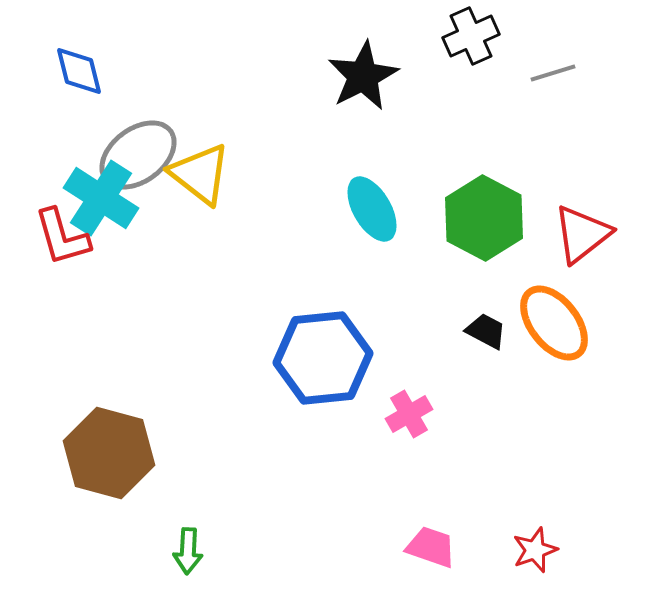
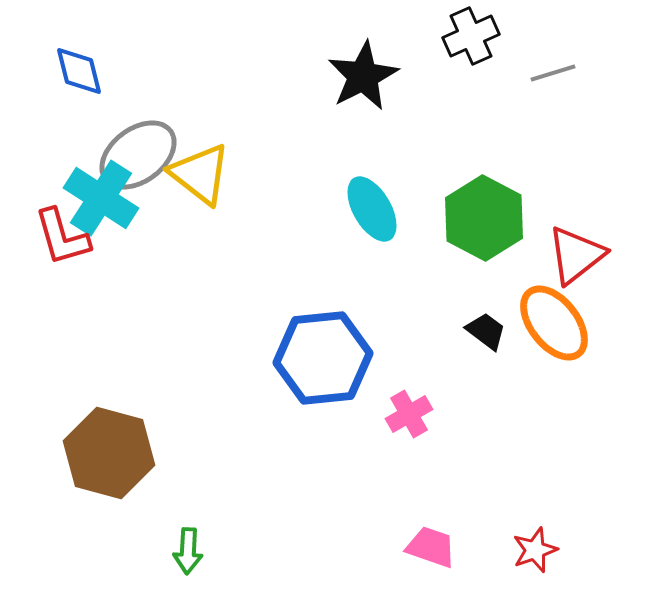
red triangle: moved 6 px left, 21 px down
black trapezoid: rotated 9 degrees clockwise
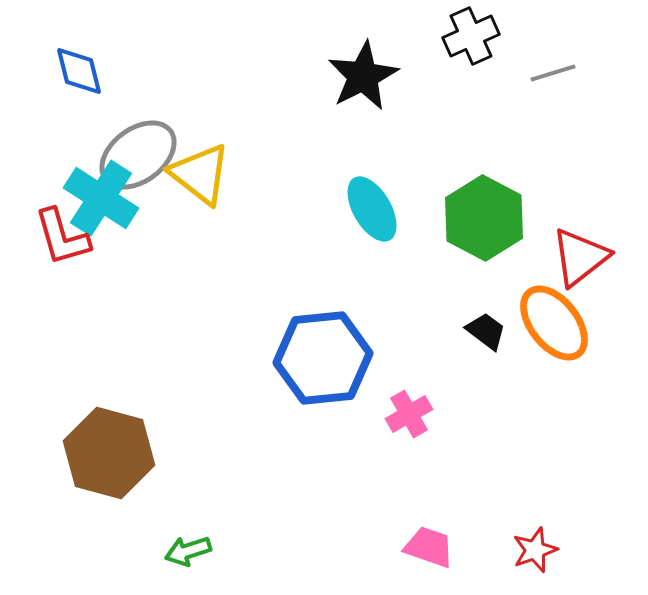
red triangle: moved 4 px right, 2 px down
pink trapezoid: moved 2 px left
green arrow: rotated 69 degrees clockwise
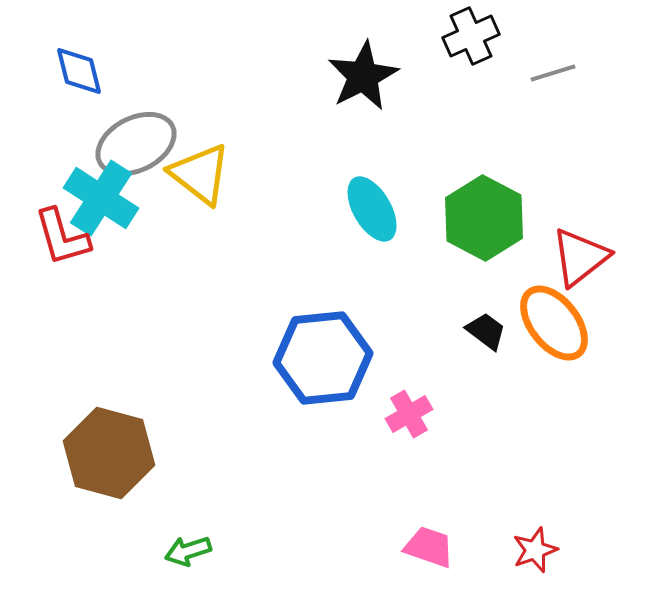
gray ellipse: moved 2 px left, 11 px up; rotated 10 degrees clockwise
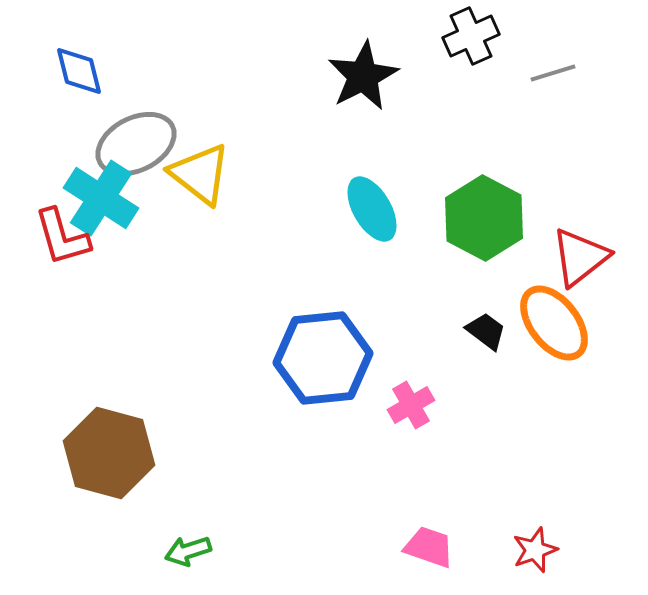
pink cross: moved 2 px right, 9 px up
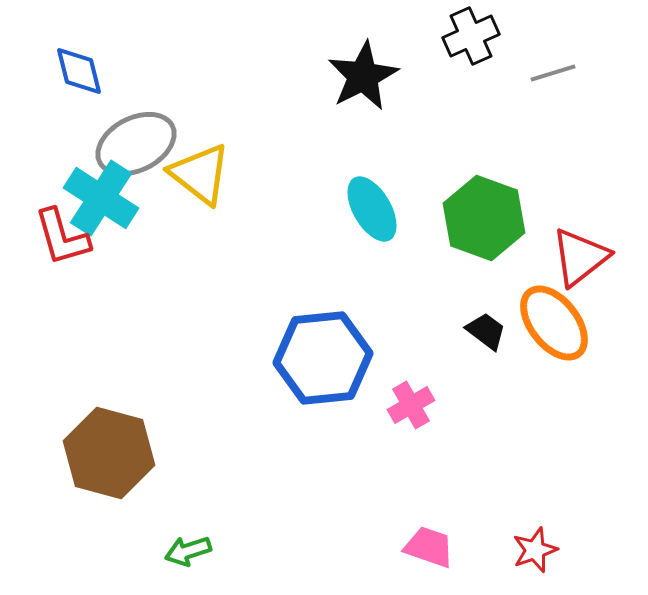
green hexagon: rotated 8 degrees counterclockwise
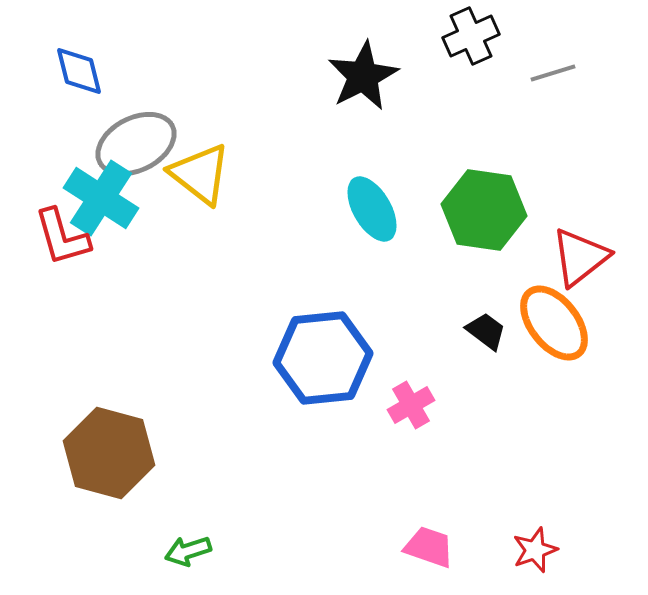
green hexagon: moved 8 px up; rotated 12 degrees counterclockwise
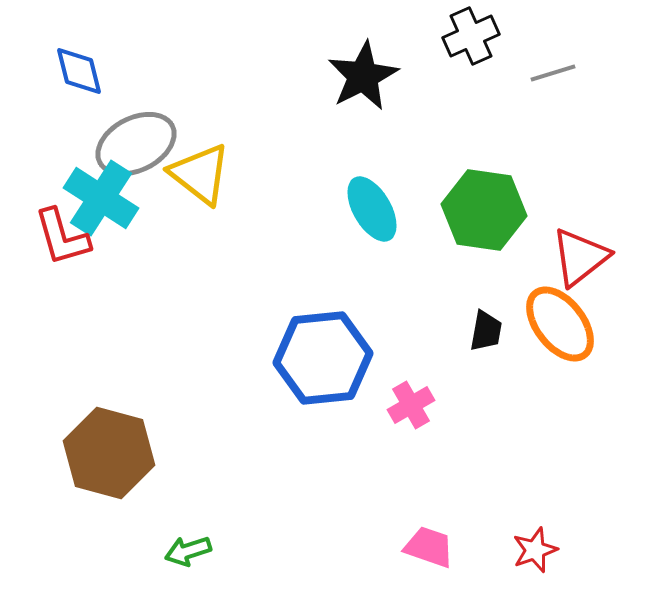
orange ellipse: moved 6 px right, 1 px down
black trapezoid: rotated 63 degrees clockwise
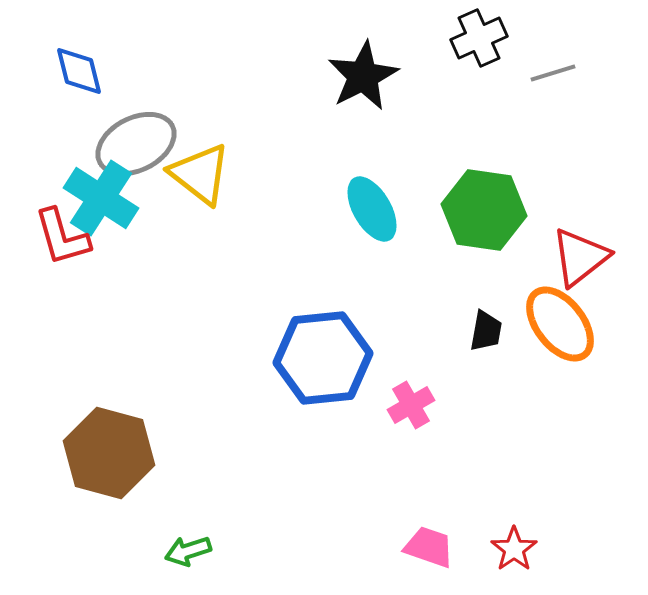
black cross: moved 8 px right, 2 px down
red star: moved 21 px left, 1 px up; rotated 15 degrees counterclockwise
